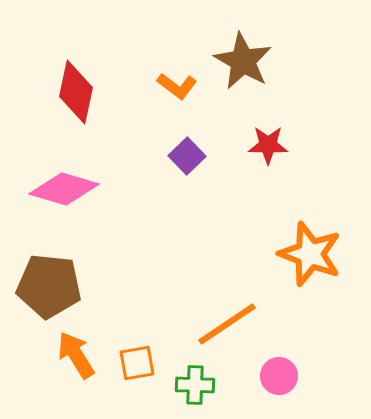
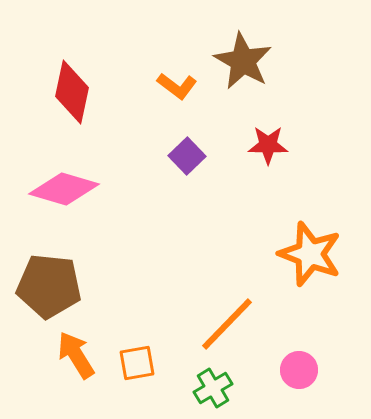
red diamond: moved 4 px left
orange line: rotated 12 degrees counterclockwise
pink circle: moved 20 px right, 6 px up
green cross: moved 18 px right, 3 px down; rotated 33 degrees counterclockwise
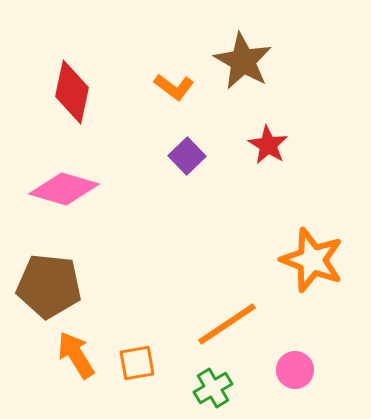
orange L-shape: moved 3 px left, 1 px down
red star: rotated 30 degrees clockwise
orange star: moved 2 px right, 6 px down
orange line: rotated 12 degrees clockwise
pink circle: moved 4 px left
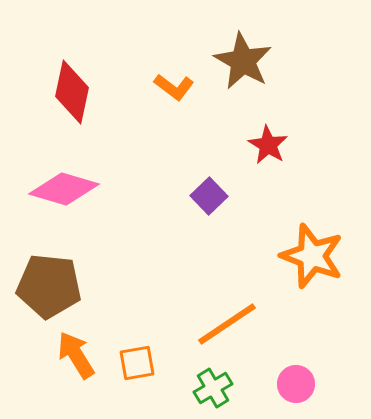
purple square: moved 22 px right, 40 px down
orange star: moved 4 px up
pink circle: moved 1 px right, 14 px down
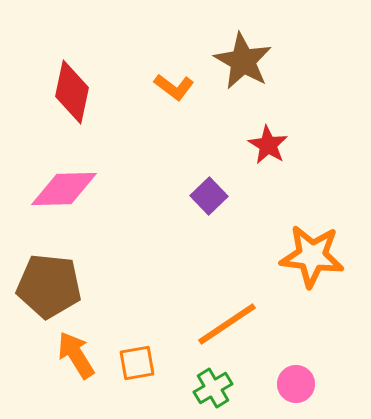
pink diamond: rotated 18 degrees counterclockwise
orange star: rotated 14 degrees counterclockwise
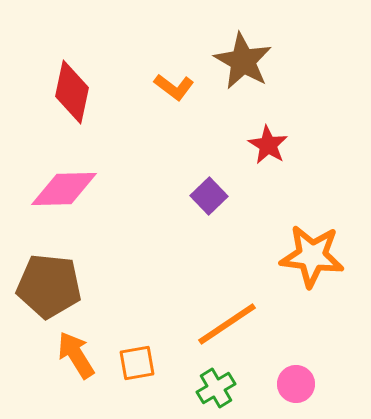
green cross: moved 3 px right
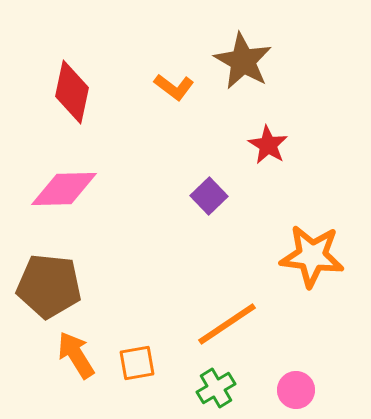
pink circle: moved 6 px down
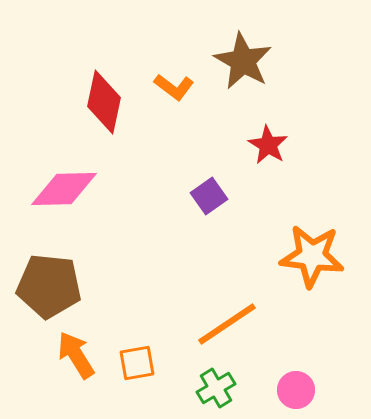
red diamond: moved 32 px right, 10 px down
purple square: rotated 9 degrees clockwise
